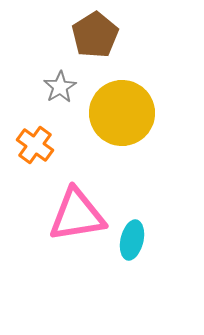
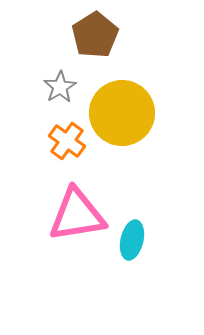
orange cross: moved 32 px right, 4 px up
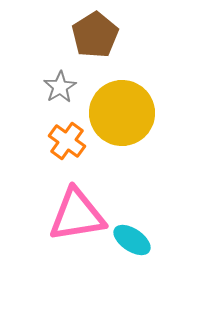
cyan ellipse: rotated 69 degrees counterclockwise
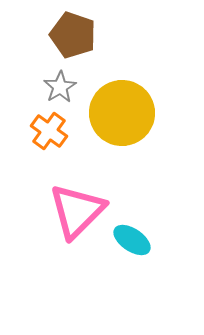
brown pentagon: moved 22 px left; rotated 21 degrees counterclockwise
orange cross: moved 18 px left, 10 px up
pink triangle: moved 4 px up; rotated 36 degrees counterclockwise
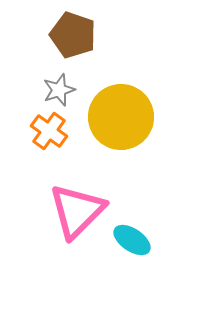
gray star: moved 1 px left, 3 px down; rotated 12 degrees clockwise
yellow circle: moved 1 px left, 4 px down
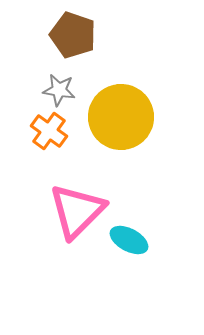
gray star: rotated 28 degrees clockwise
cyan ellipse: moved 3 px left; rotated 6 degrees counterclockwise
